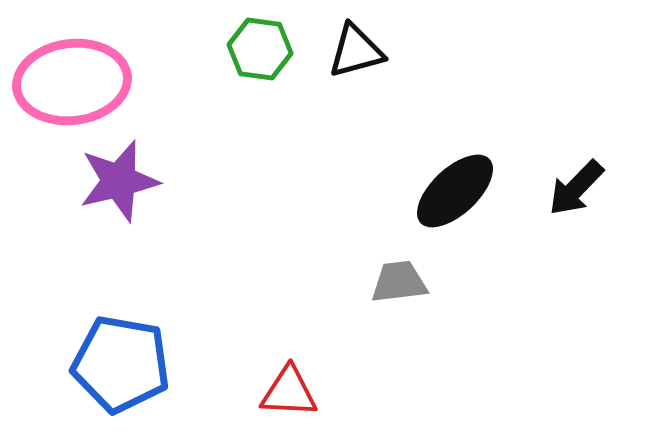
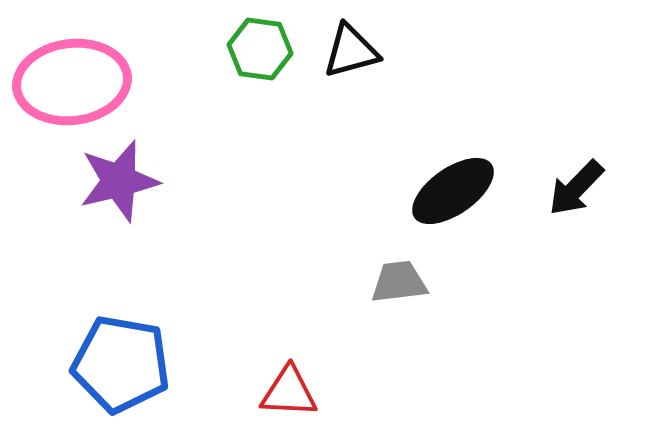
black triangle: moved 5 px left
black ellipse: moved 2 px left; rotated 8 degrees clockwise
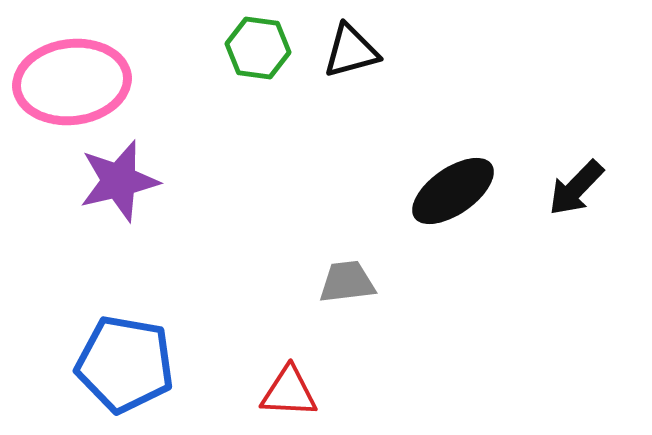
green hexagon: moved 2 px left, 1 px up
gray trapezoid: moved 52 px left
blue pentagon: moved 4 px right
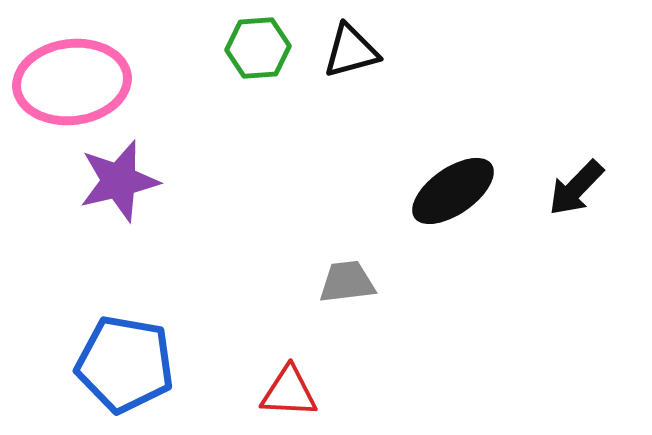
green hexagon: rotated 12 degrees counterclockwise
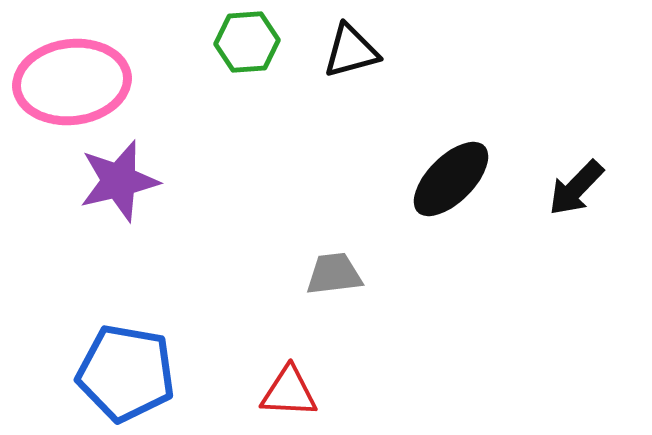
green hexagon: moved 11 px left, 6 px up
black ellipse: moved 2 px left, 12 px up; rotated 10 degrees counterclockwise
gray trapezoid: moved 13 px left, 8 px up
blue pentagon: moved 1 px right, 9 px down
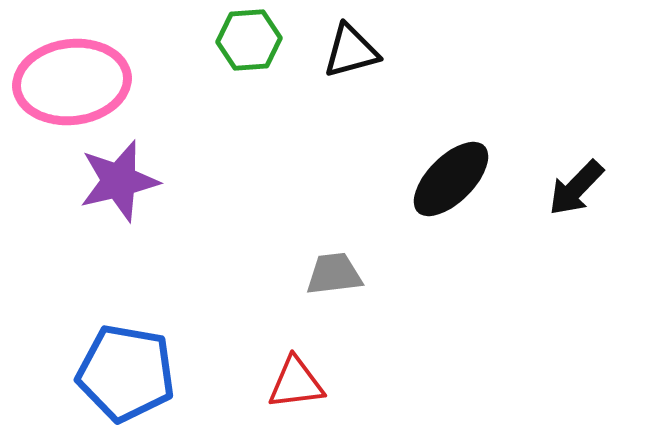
green hexagon: moved 2 px right, 2 px up
red triangle: moved 7 px right, 9 px up; rotated 10 degrees counterclockwise
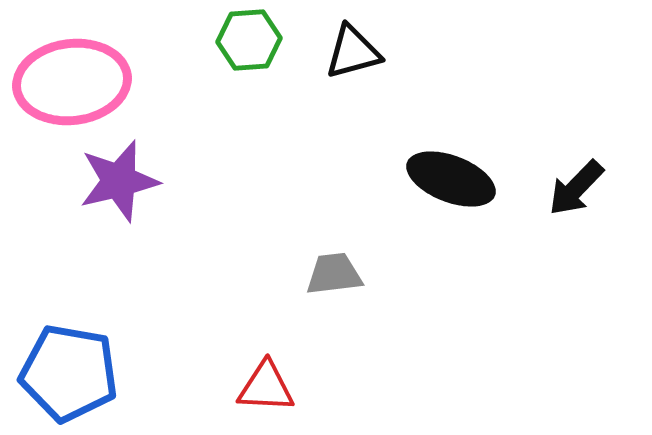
black triangle: moved 2 px right, 1 px down
black ellipse: rotated 66 degrees clockwise
blue pentagon: moved 57 px left
red triangle: moved 30 px left, 4 px down; rotated 10 degrees clockwise
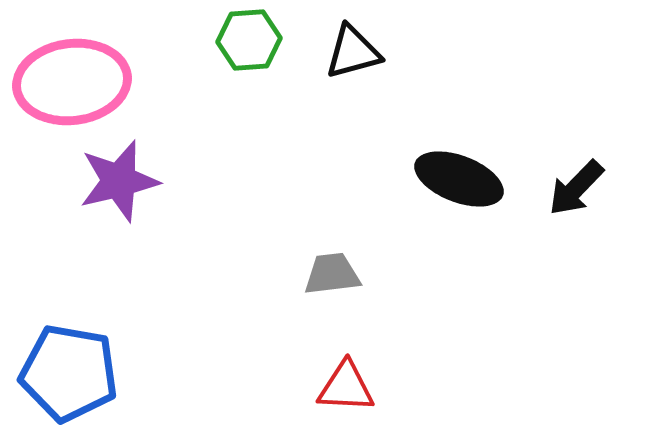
black ellipse: moved 8 px right
gray trapezoid: moved 2 px left
red triangle: moved 80 px right
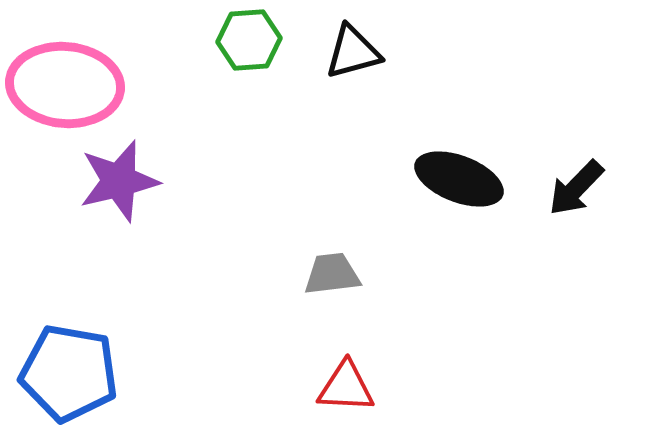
pink ellipse: moved 7 px left, 3 px down; rotated 12 degrees clockwise
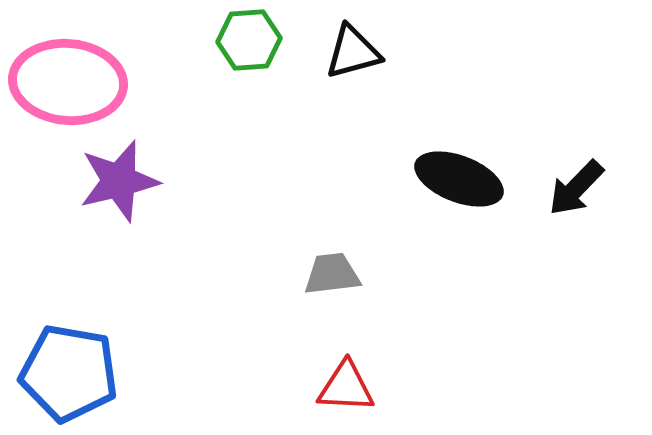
pink ellipse: moved 3 px right, 3 px up
